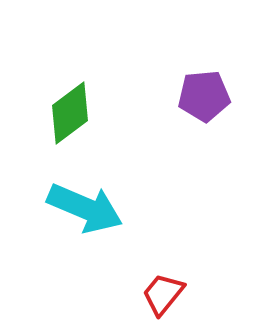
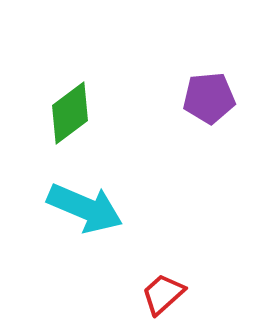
purple pentagon: moved 5 px right, 2 px down
red trapezoid: rotated 9 degrees clockwise
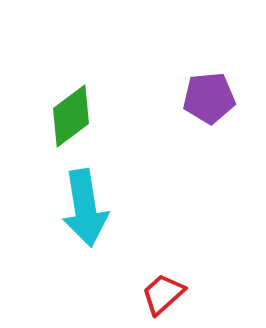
green diamond: moved 1 px right, 3 px down
cyan arrow: rotated 58 degrees clockwise
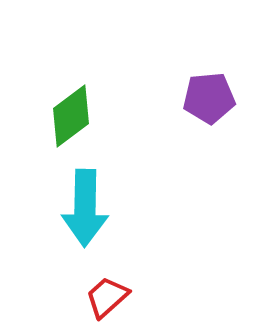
cyan arrow: rotated 10 degrees clockwise
red trapezoid: moved 56 px left, 3 px down
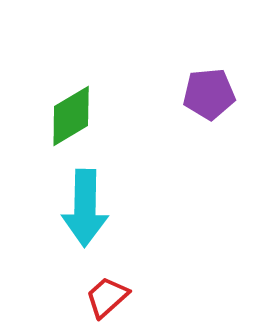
purple pentagon: moved 4 px up
green diamond: rotated 6 degrees clockwise
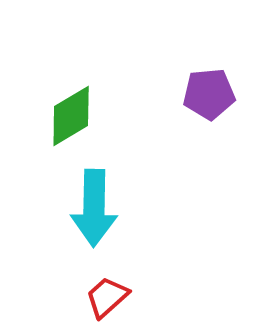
cyan arrow: moved 9 px right
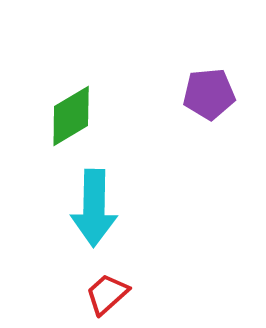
red trapezoid: moved 3 px up
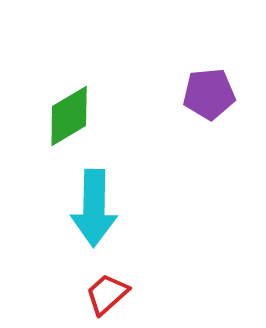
green diamond: moved 2 px left
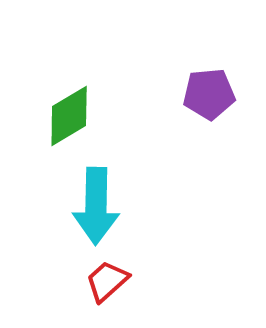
cyan arrow: moved 2 px right, 2 px up
red trapezoid: moved 13 px up
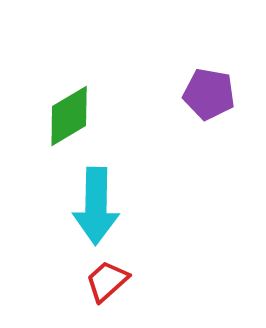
purple pentagon: rotated 15 degrees clockwise
